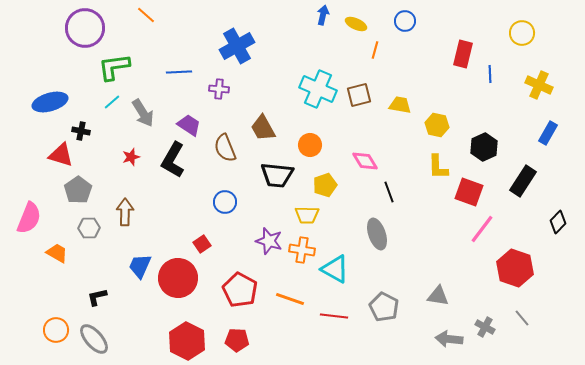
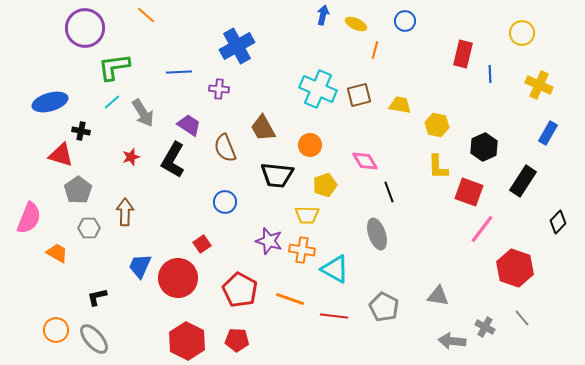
gray arrow at (449, 339): moved 3 px right, 2 px down
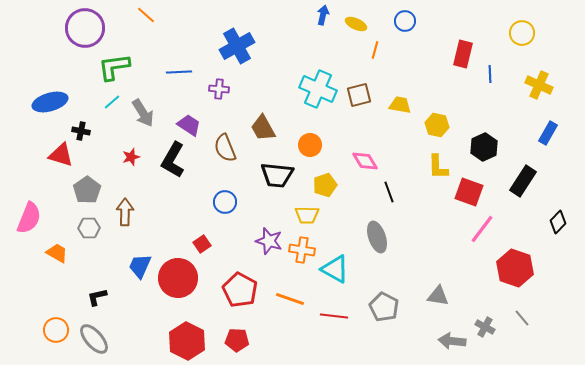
gray pentagon at (78, 190): moved 9 px right
gray ellipse at (377, 234): moved 3 px down
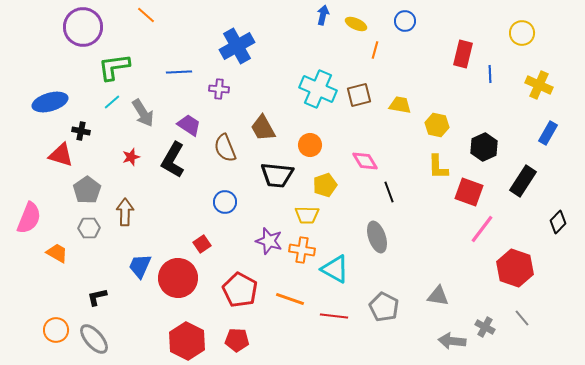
purple circle at (85, 28): moved 2 px left, 1 px up
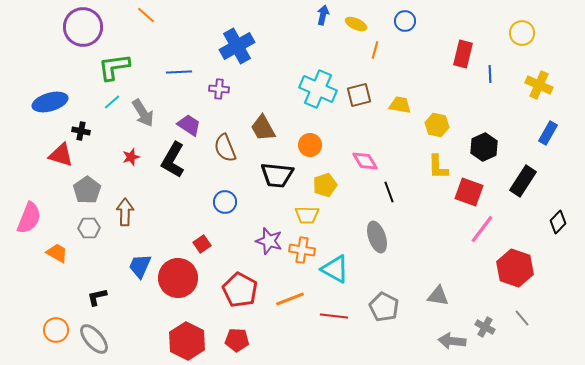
orange line at (290, 299): rotated 40 degrees counterclockwise
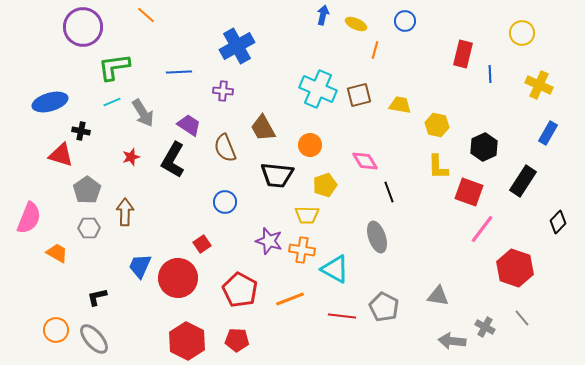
purple cross at (219, 89): moved 4 px right, 2 px down
cyan line at (112, 102): rotated 18 degrees clockwise
red line at (334, 316): moved 8 px right
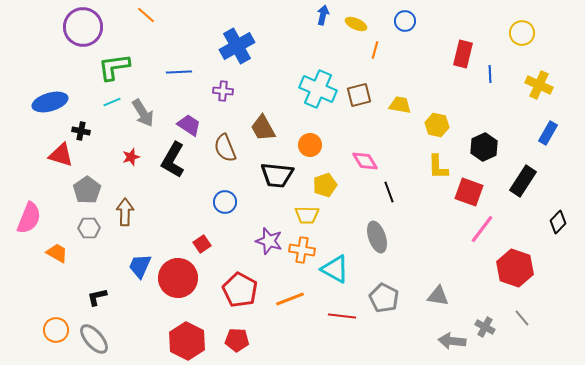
gray pentagon at (384, 307): moved 9 px up
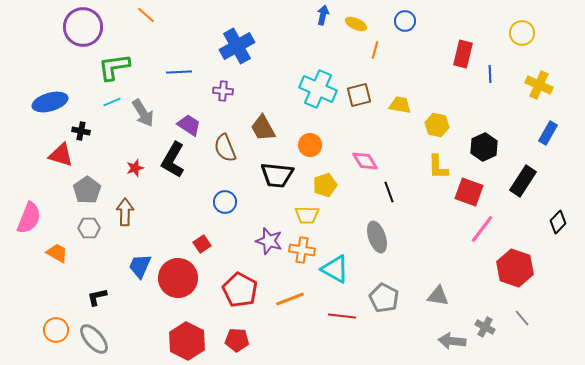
red star at (131, 157): moved 4 px right, 11 px down
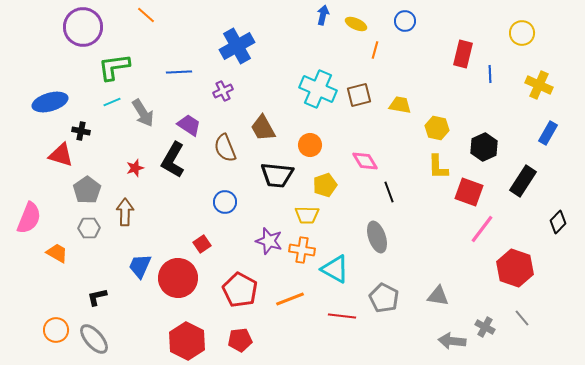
purple cross at (223, 91): rotated 30 degrees counterclockwise
yellow hexagon at (437, 125): moved 3 px down
red pentagon at (237, 340): moved 3 px right; rotated 10 degrees counterclockwise
